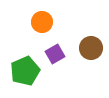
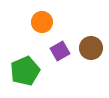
purple square: moved 5 px right, 3 px up
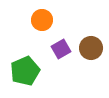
orange circle: moved 2 px up
purple square: moved 1 px right, 2 px up
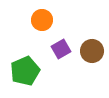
brown circle: moved 1 px right, 3 px down
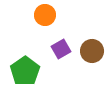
orange circle: moved 3 px right, 5 px up
green pentagon: rotated 12 degrees counterclockwise
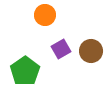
brown circle: moved 1 px left
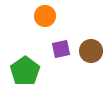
orange circle: moved 1 px down
purple square: rotated 18 degrees clockwise
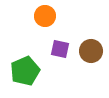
purple square: moved 1 px left; rotated 24 degrees clockwise
green pentagon: rotated 12 degrees clockwise
